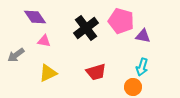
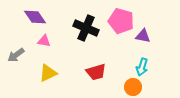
black cross: rotated 30 degrees counterclockwise
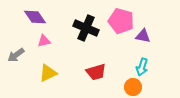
pink triangle: rotated 24 degrees counterclockwise
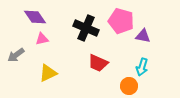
pink triangle: moved 2 px left, 2 px up
red trapezoid: moved 2 px right, 9 px up; rotated 40 degrees clockwise
orange circle: moved 4 px left, 1 px up
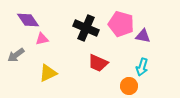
purple diamond: moved 7 px left, 3 px down
pink pentagon: moved 3 px down
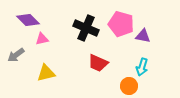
purple diamond: rotated 10 degrees counterclockwise
yellow triangle: moved 2 px left; rotated 12 degrees clockwise
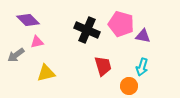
black cross: moved 1 px right, 2 px down
pink triangle: moved 5 px left, 3 px down
red trapezoid: moved 5 px right, 3 px down; rotated 130 degrees counterclockwise
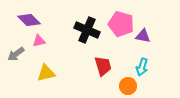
purple diamond: moved 1 px right
pink triangle: moved 2 px right, 1 px up
gray arrow: moved 1 px up
orange circle: moved 1 px left
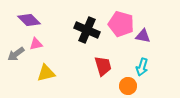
pink triangle: moved 3 px left, 3 px down
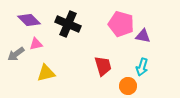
black cross: moved 19 px left, 6 px up
